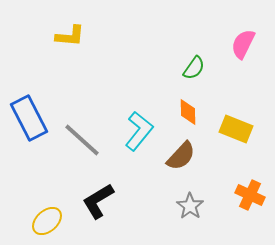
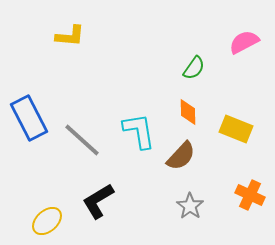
pink semicircle: moved 1 px right, 2 px up; rotated 36 degrees clockwise
cyan L-shape: rotated 48 degrees counterclockwise
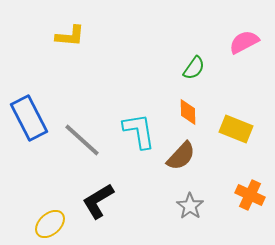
yellow ellipse: moved 3 px right, 3 px down
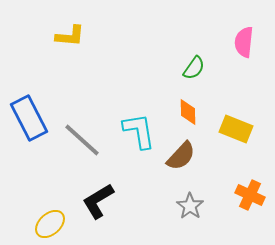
pink semicircle: rotated 56 degrees counterclockwise
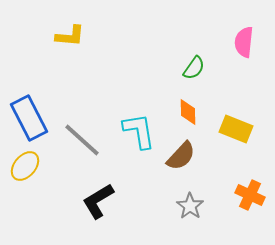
yellow ellipse: moved 25 px left, 58 px up; rotated 8 degrees counterclockwise
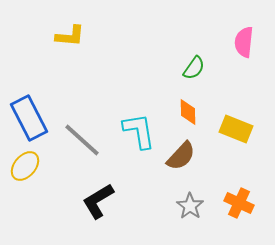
orange cross: moved 11 px left, 8 px down
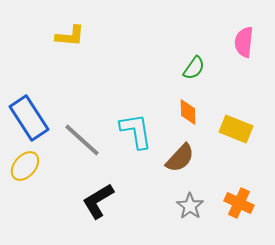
blue rectangle: rotated 6 degrees counterclockwise
cyan L-shape: moved 3 px left
brown semicircle: moved 1 px left, 2 px down
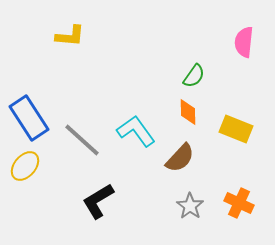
green semicircle: moved 8 px down
cyan L-shape: rotated 27 degrees counterclockwise
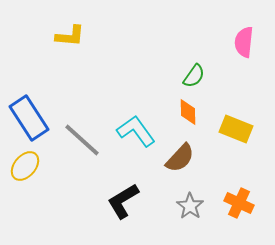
black L-shape: moved 25 px right
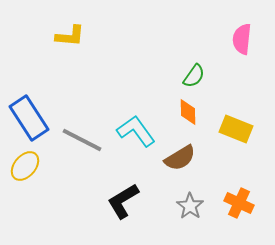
pink semicircle: moved 2 px left, 3 px up
gray line: rotated 15 degrees counterclockwise
brown semicircle: rotated 16 degrees clockwise
